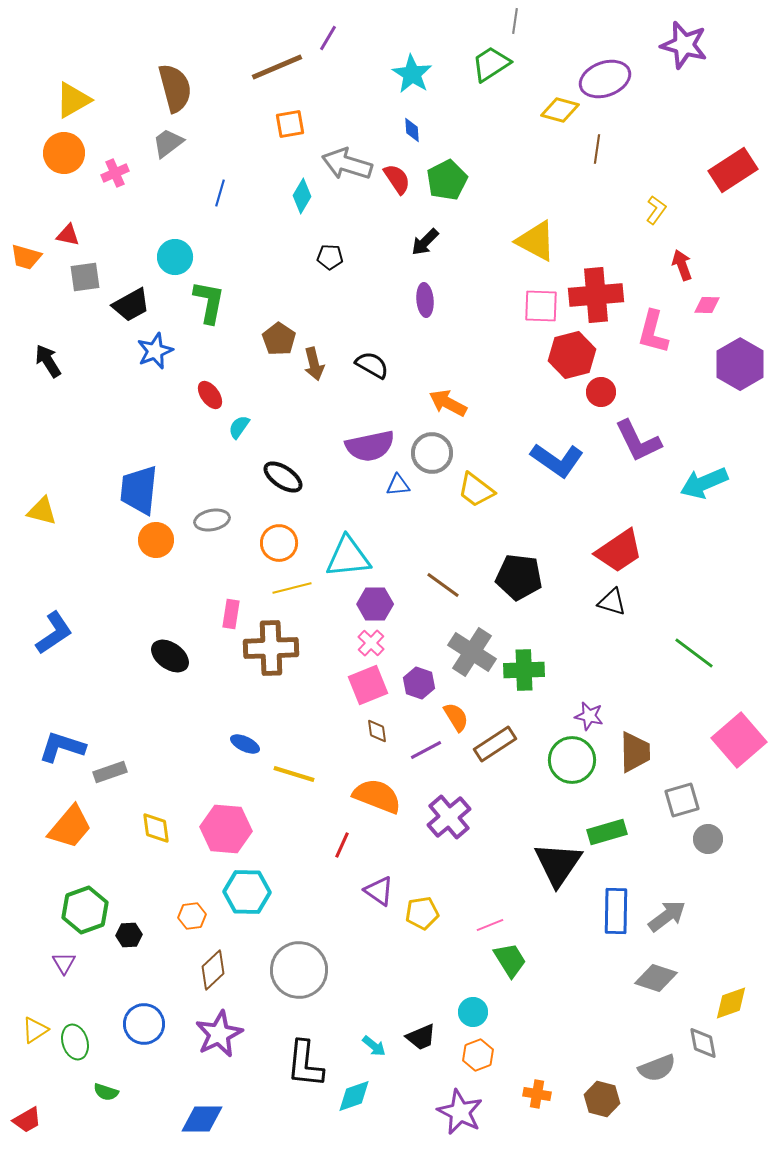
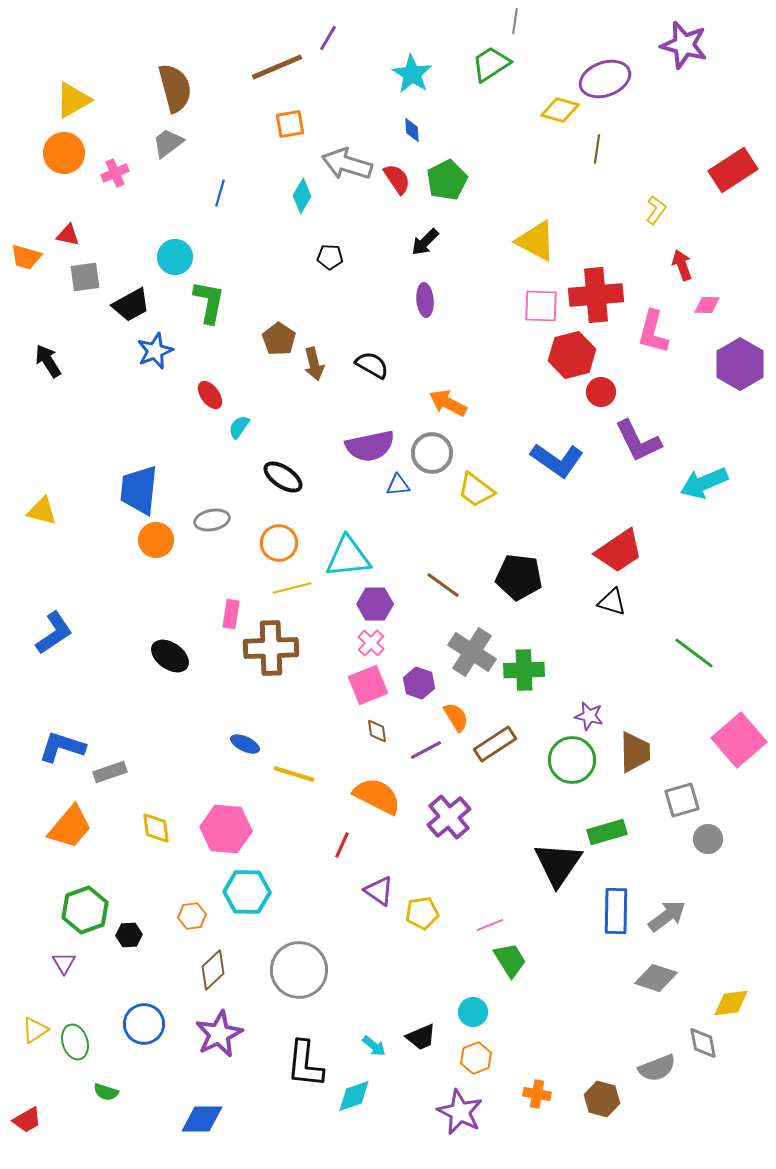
orange semicircle at (377, 796): rotated 6 degrees clockwise
yellow diamond at (731, 1003): rotated 12 degrees clockwise
orange hexagon at (478, 1055): moved 2 px left, 3 px down
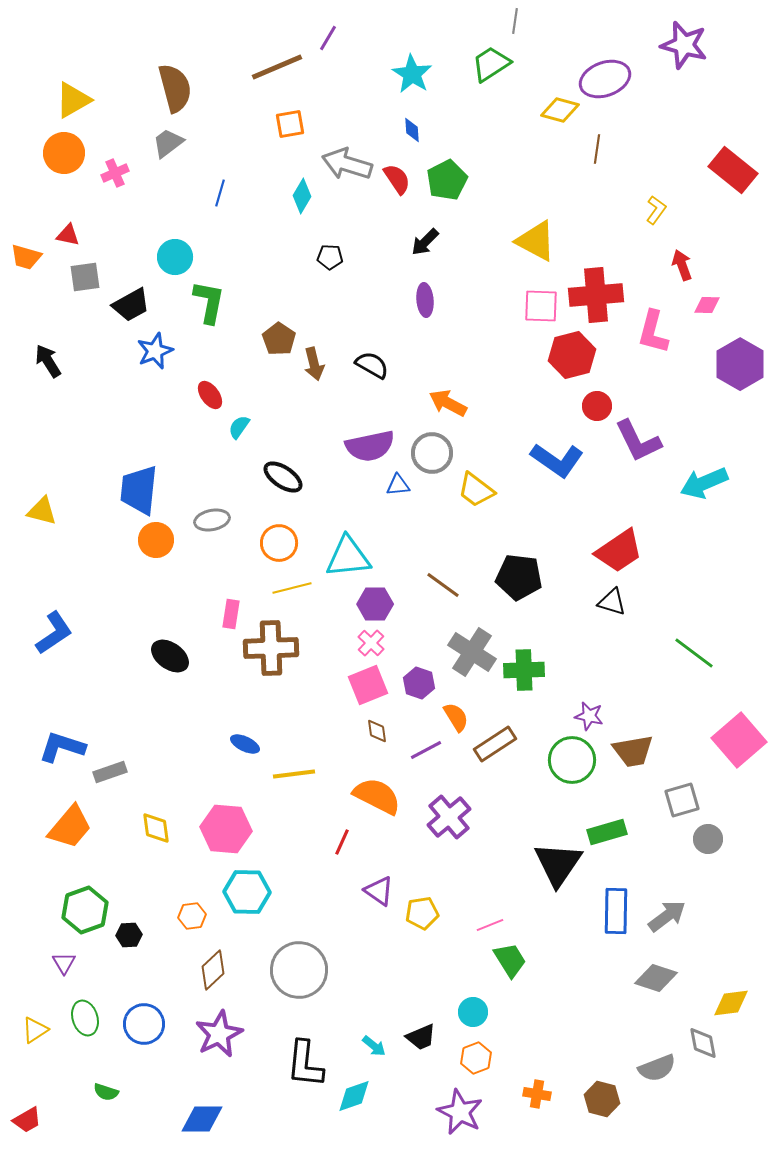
red rectangle at (733, 170): rotated 72 degrees clockwise
red circle at (601, 392): moved 4 px left, 14 px down
brown trapezoid at (635, 752): moved 2 px left, 1 px up; rotated 81 degrees clockwise
yellow line at (294, 774): rotated 24 degrees counterclockwise
red line at (342, 845): moved 3 px up
green ellipse at (75, 1042): moved 10 px right, 24 px up
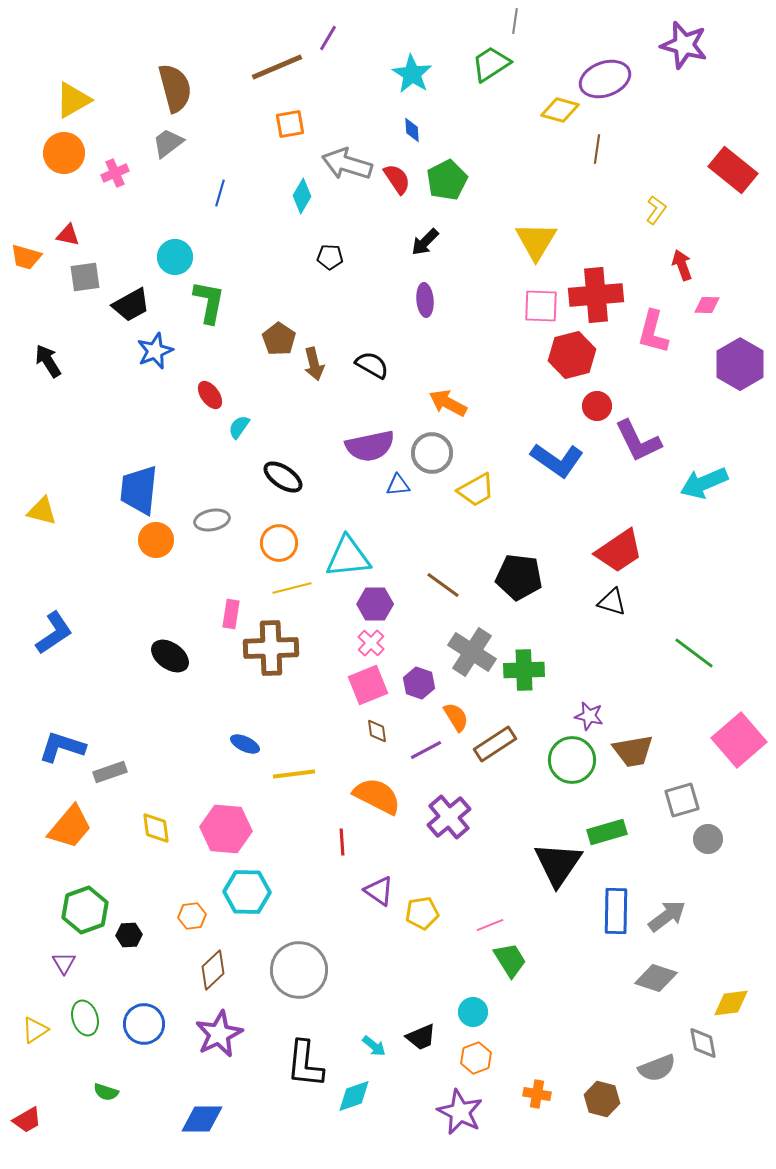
yellow triangle at (536, 241): rotated 33 degrees clockwise
yellow trapezoid at (476, 490): rotated 66 degrees counterclockwise
red line at (342, 842): rotated 28 degrees counterclockwise
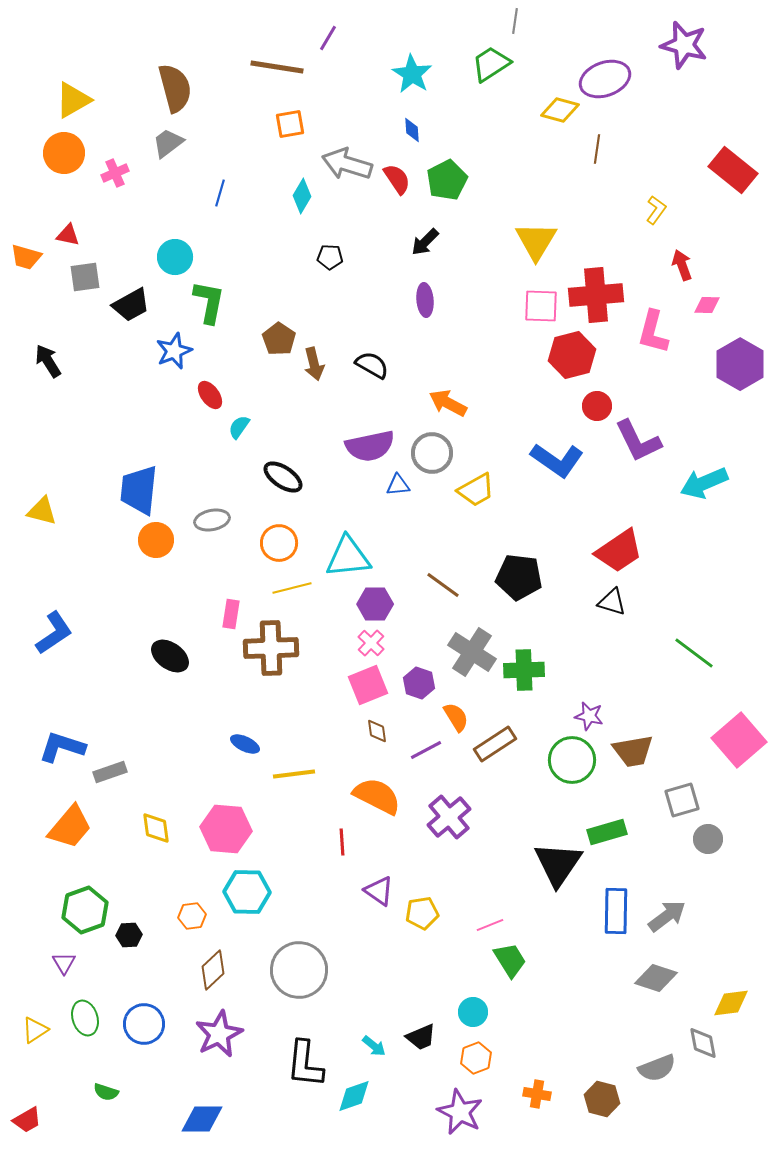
brown line at (277, 67): rotated 32 degrees clockwise
blue star at (155, 351): moved 19 px right
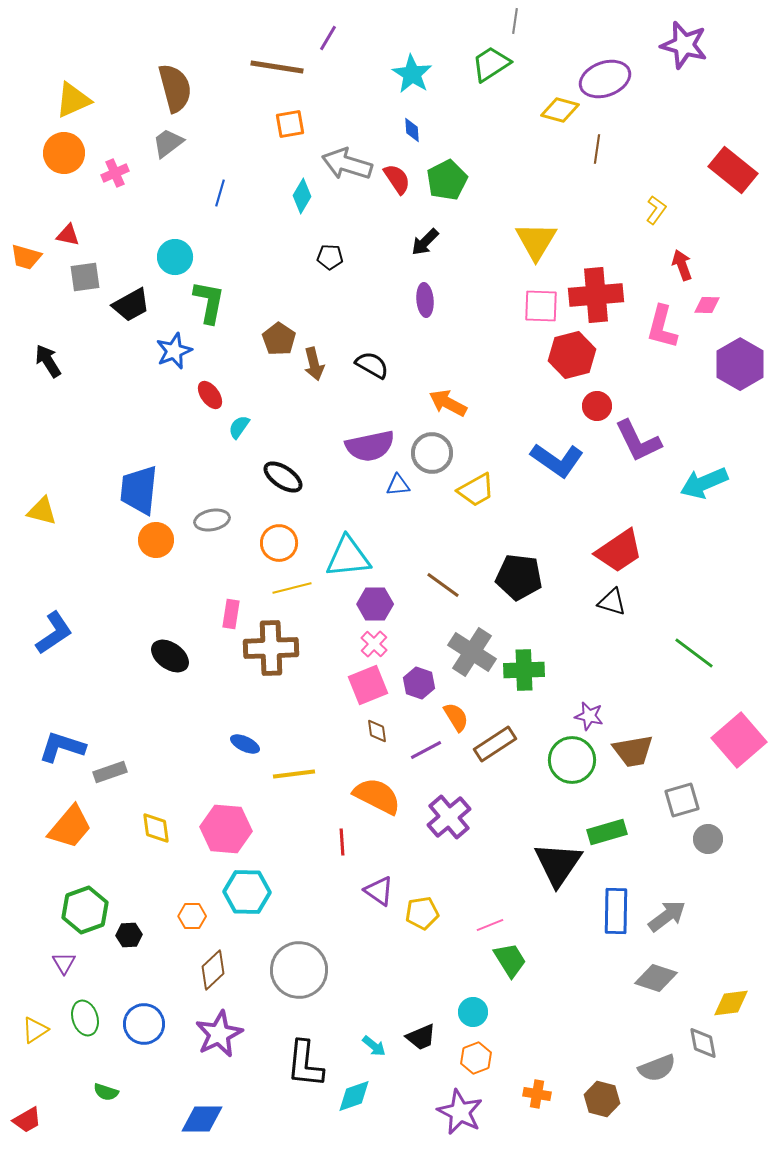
yellow triangle at (73, 100): rotated 6 degrees clockwise
pink L-shape at (653, 332): moved 9 px right, 5 px up
pink cross at (371, 643): moved 3 px right, 1 px down
orange hexagon at (192, 916): rotated 8 degrees clockwise
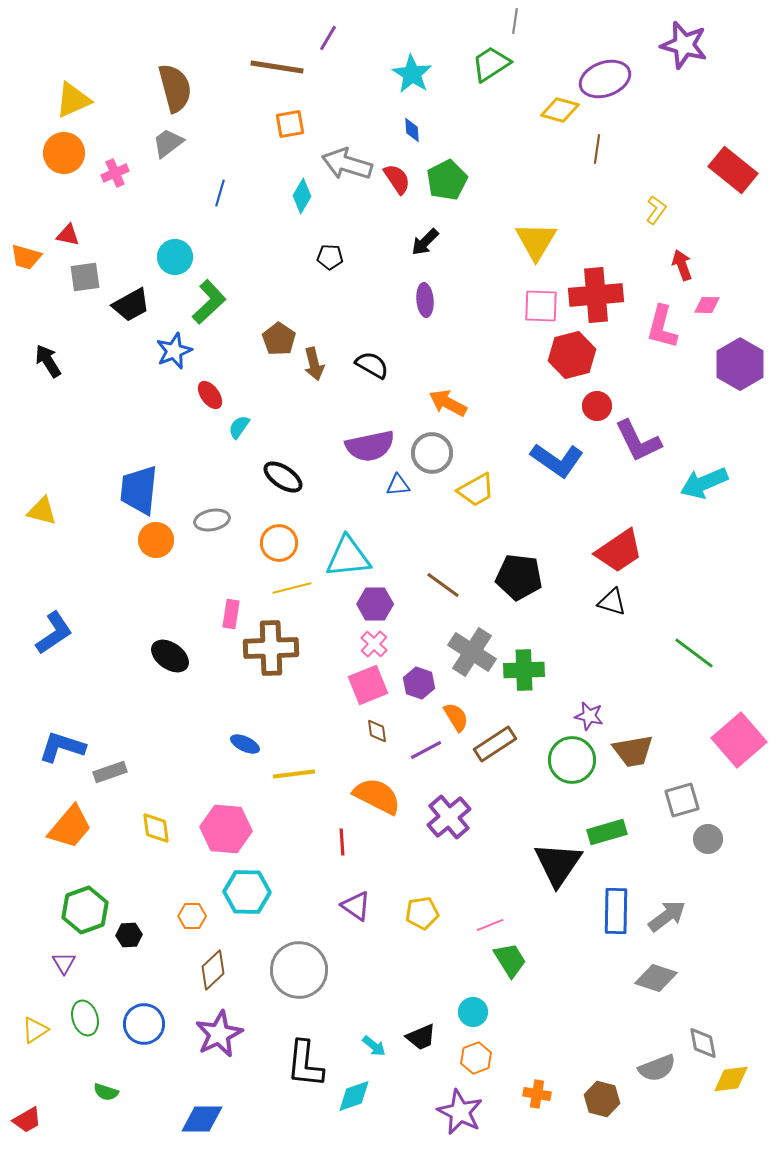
green L-shape at (209, 302): rotated 36 degrees clockwise
purple triangle at (379, 891): moved 23 px left, 15 px down
yellow diamond at (731, 1003): moved 76 px down
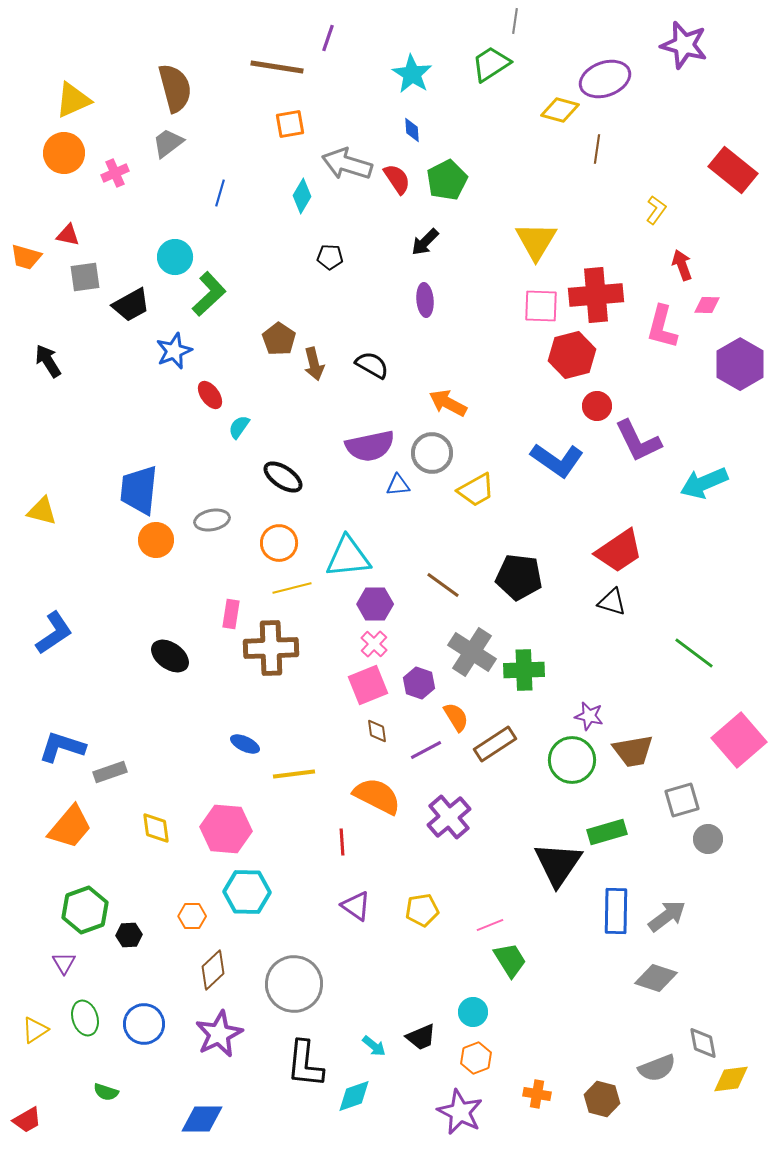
purple line at (328, 38): rotated 12 degrees counterclockwise
green L-shape at (209, 302): moved 8 px up
yellow pentagon at (422, 913): moved 3 px up
gray circle at (299, 970): moved 5 px left, 14 px down
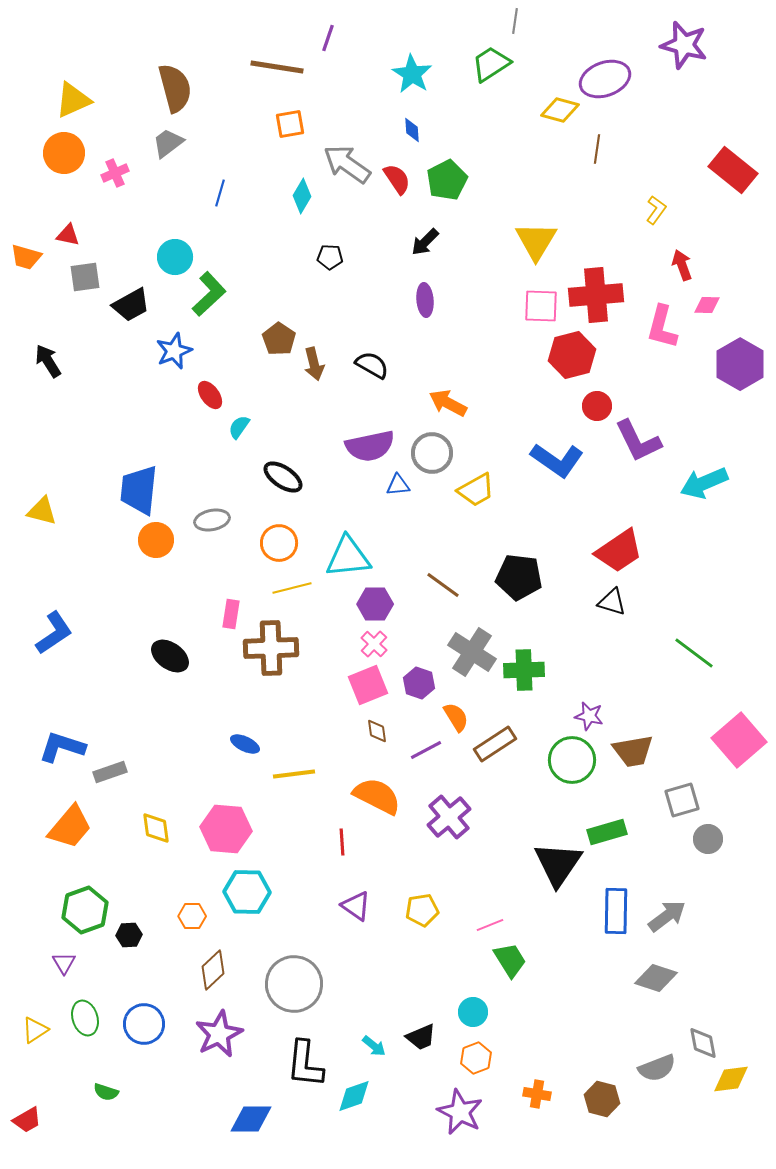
gray arrow at (347, 164): rotated 18 degrees clockwise
blue diamond at (202, 1119): moved 49 px right
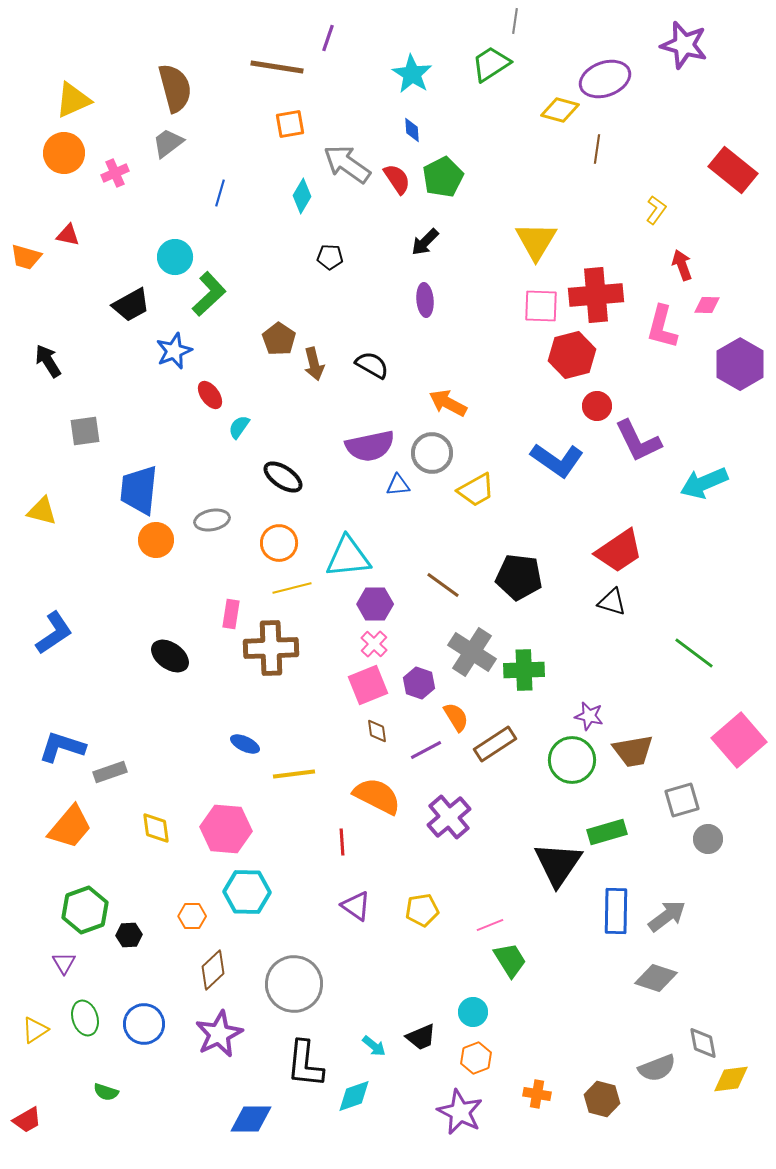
green pentagon at (447, 180): moved 4 px left, 3 px up
gray square at (85, 277): moved 154 px down
